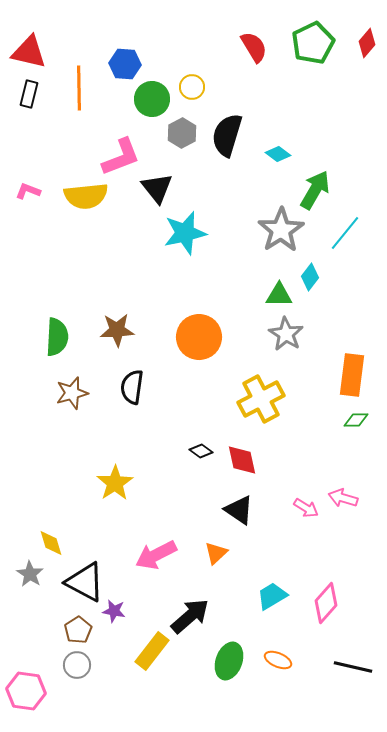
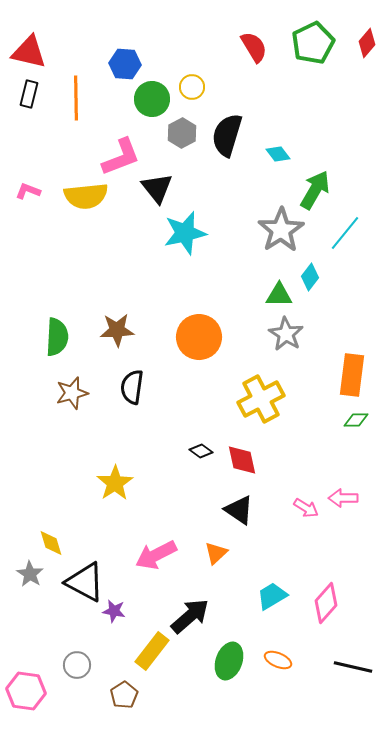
orange line at (79, 88): moved 3 px left, 10 px down
cyan diamond at (278, 154): rotated 15 degrees clockwise
pink arrow at (343, 498): rotated 16 degrees counterclockwise
brown pentagon at (78, 630): moved 46 px right, 65 px down
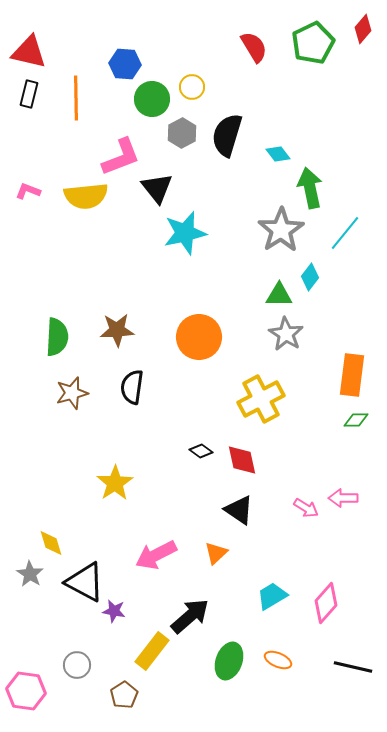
red diamond at (367, 43): moved 4 px left, 14 px up
green arrow at (315, 190): moved 5 px left, 2 px up; rotated 42 degrees counterclockwise
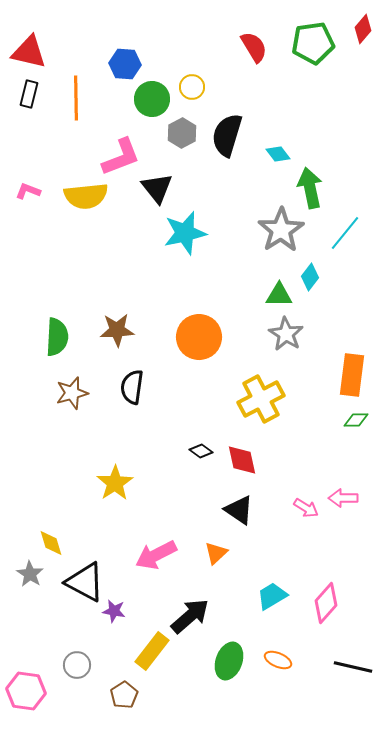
green pentagon at (313, 43): rotated 18 degrees clockwise
